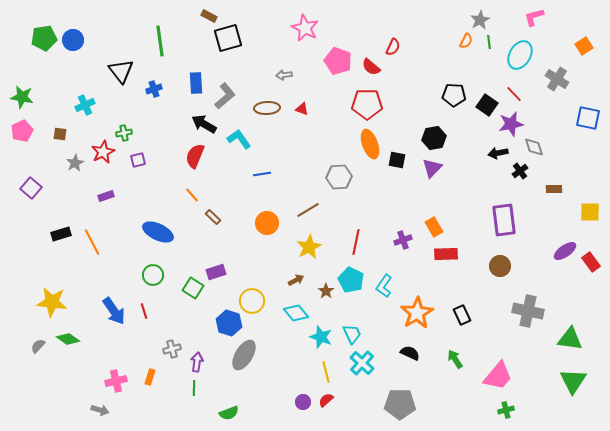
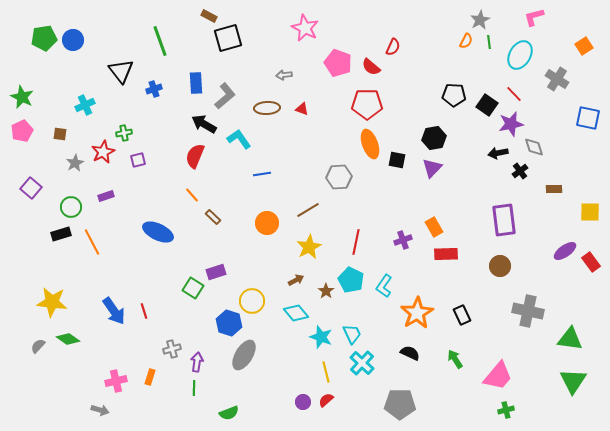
green line at (160, 41): rotated 12 degrees counterclockwise
pink pentagon at (338, 61): moved 2 px down
green star at (22, 97): rotated 15 degrees clockwise
green circle at (153, 275): moved 82 px left, 68 px up
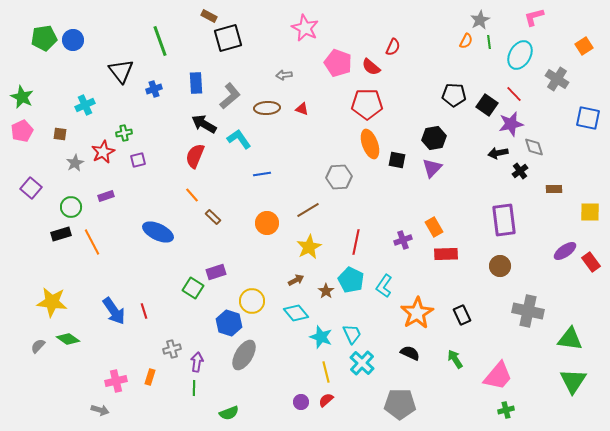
gray L-shape at (225, 96): moved 5 px right
purple circle at (303, 402): moved 2 px left
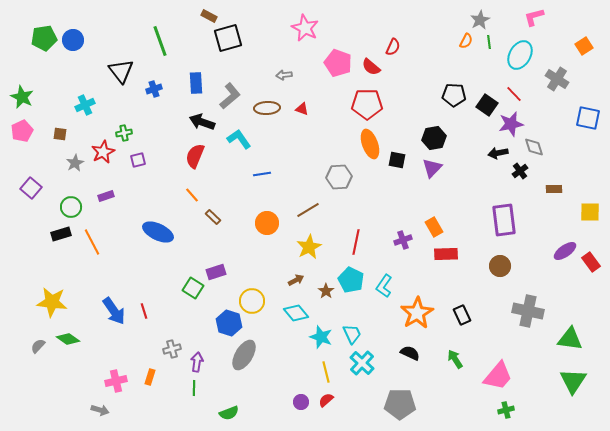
black arrow at (204, 124): moved 2 px left, 2 px up; rotated 10 degrees counterclockwise
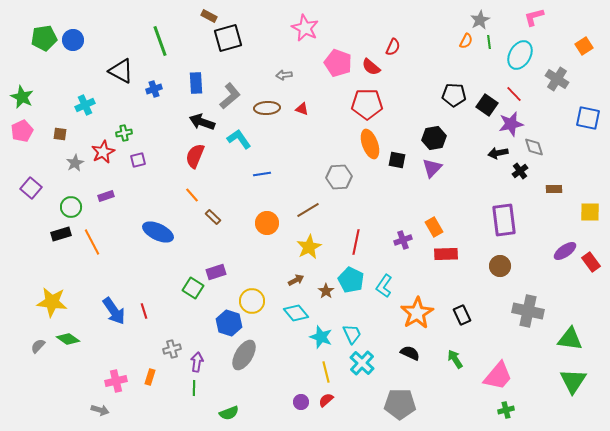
black triangle at (121, 71): rotated 24 degrees counterclockwise
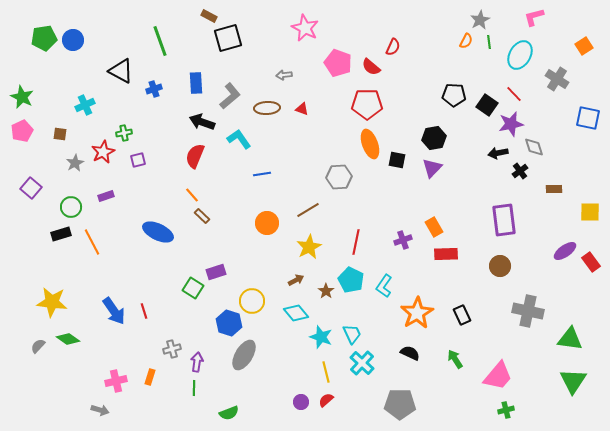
brown rectangle at (213, 217): moved 11 px left, 1 px up
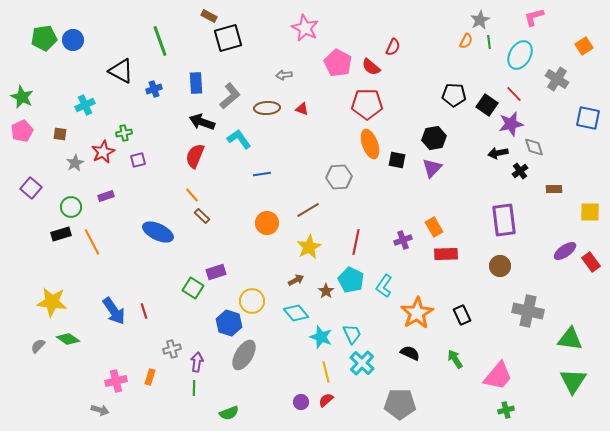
pink pentagon at (338, 63): rotated 8 degrees clockwise
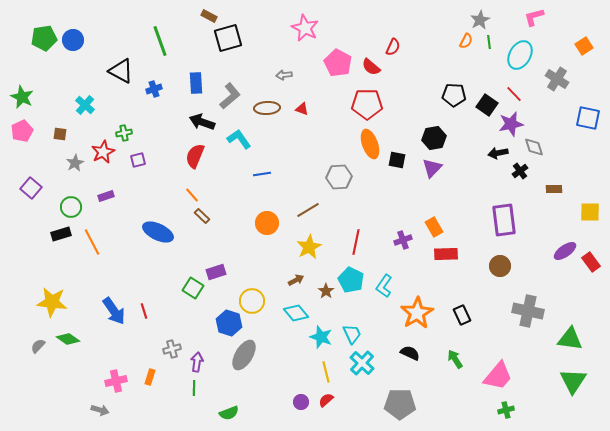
cyan cross at (85, 105): rotated 24 degrees counterclockwise
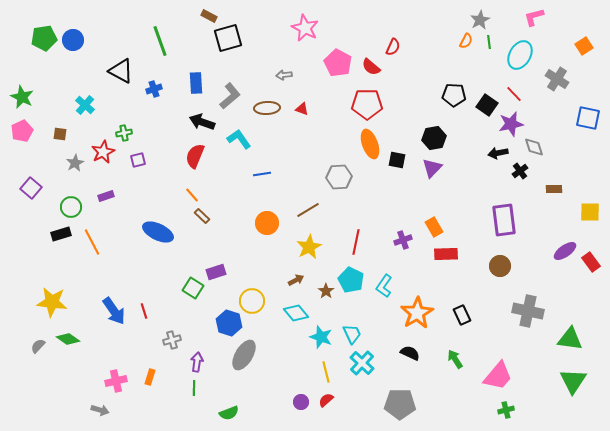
gray cross at (172, 349): moved 9 px up
